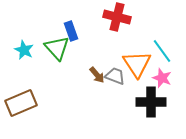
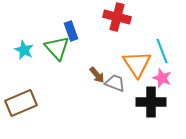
cyan line: rotated 15 degrees clockwise
gray trapezoid: moved 7 px down
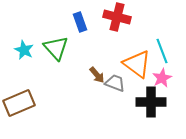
blue rectangle: moved 9 px right, 9 px up
green triangle: moved 1 px left
orange triangle: rotated 20 degrees counterclockwise
pink star: rotated 24 degrees clockwise
brown rectangle: moved 2 px left
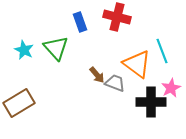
pink star: moved 9 px right, 10 px down
brown rectangle: rotated 8 degrees counterclockwise
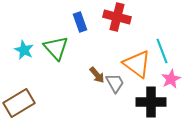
gray trapezoid: rotated 40 degrees clockwise
pink star: moved 9 px up
